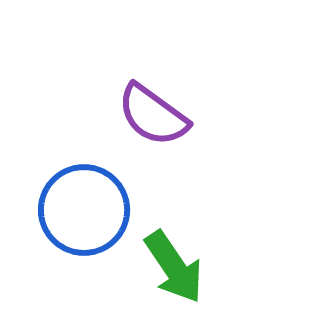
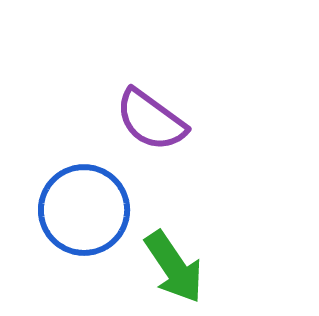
purple semicircle: moved 2 px left, 5 px down
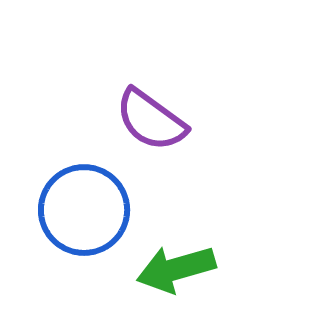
green arrow: moved 2 px right, 2 px down; rotated 108 degrees clockwise
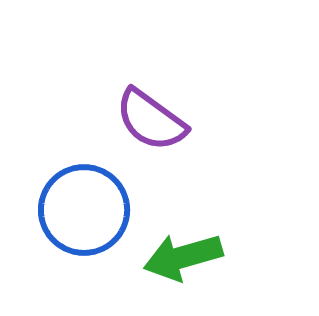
green arrow: moved 7 px right, 12 px up
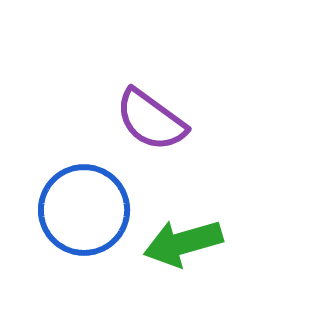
green arrow: moved 14 px up
